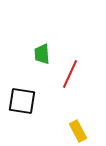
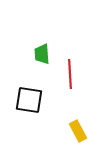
red line: rotated 28 degrees counterclockwise
black square: moved 7 px right, 1 px up
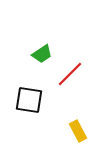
green trapezoid: rotated 120 degrees counterclockwise
red line: rotated 48 degrees clockwise
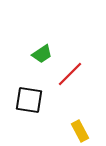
yellow rectangle: moved 2 px right
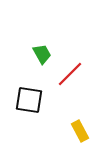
green trapezoid: rotated 85 degrees counterclockwise
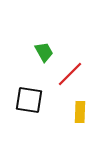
green trapezoid: moved 2 px right, 2 px up
yellow rectangle: moved 19 px up; rotated 30 degrees clockwise
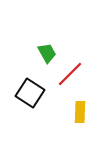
green trapezoid: moved 3 px right, 1 px down
black square: moved 1 px right, 7 px up; rotated 24 degrees clockwise
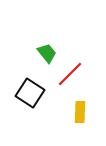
green trapezoid: rotated 10 degrees counterclockwise
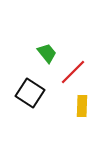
red line: moved 3 px right, 2 px up
yellow rectangle: moved 2 px right, 6 px up
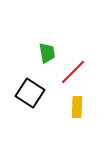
green trapezoid: rotated 30 degrees clockwise
yellow rectangle: moved 5 px left, 1 px down
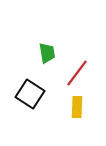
red line: moved 4 px right, 1 px down; rotated 8 degrees counterclockwise
black square: moved 1 px down
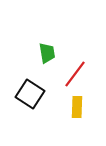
red line: moved 2 px left, 1 px down
